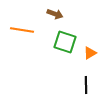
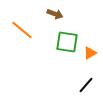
orange line: rotated 30 degrees clockwise
green square: moved 2 px right; rotated 10 degrees counterclockwise
black line: rotated 42 degrees clockwise
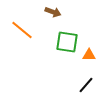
brown arrow: moved 2 px left, 2 px up
orange triangle: moved 1 px left, 2 px down; rotated 32 degrees clockwise
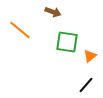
orange line: moved 2 px left
orange triangle: moved 1 px right, 1 px down; rotated 40 degrees counterclockwise
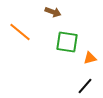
orange line: moved 2 px down
orange triangle: moved 2 px down; rotated 24 degrees clockwise
black line: moved 1 px left, 1 px down
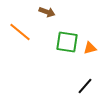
brown arrow: moved 6 px left
orange triangle: moved 10 px up
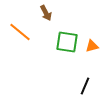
brown arrow: moved 1 px left, 1 px down; rotated 42 degrees clockwise
orange triangle: moved 2 px right, 2 px up
black line: rotated 18 degrees counterclockwise
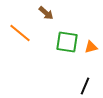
brown arrow: rotated 21 degrees counterclockwise
orange line: moved 1 px down
orange triangle: moved 1 px left, 1 px down
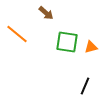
orange line: moved 3 px left, 1 px down
